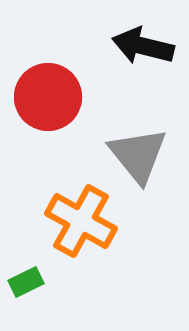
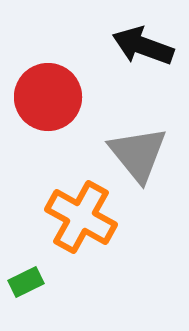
black arrow: rotated 6 degrees clockwise
gray triangle: moved 1 px up
orange cross: moved 4 px up
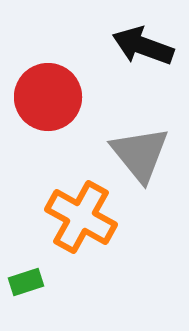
gray triangle: moved 2 px right
green rectangle: rotated 8 degrees clockwise
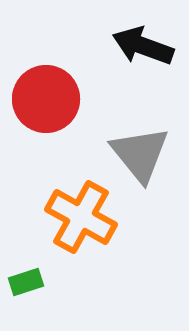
red circle: moved 2 px left, 2 px down
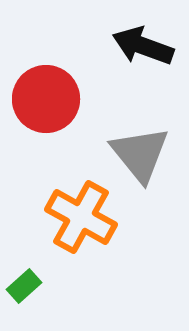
green rectangle: moved 2 px left, 4 px down; rotated 24 degrees counterclockwise
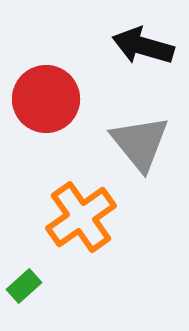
black arrow: rotated 4 degrees counterclockwise
gray triangle: moved 11 px up
orange cross: rotated 26 degrees clockwise
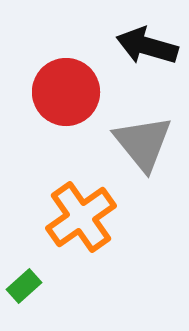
black arrow: moved 4 px right
red circle: moved 20 px right, 7 px up
gray triangle: moved 3 px right
